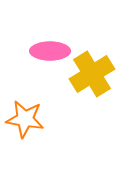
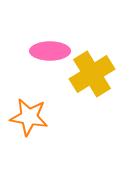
orange star: moved 4 px right, 2 px up
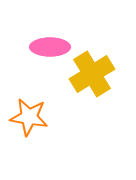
pink ellipse: moved 4 px up
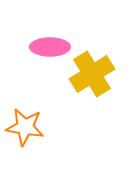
orange star: moved 4 px left, 10 px down
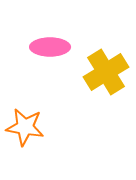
yellow cross: moved 14 px right, 2 px up
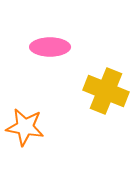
yellow cross: moved 19 px down; rotated 36 degrees counterclockwise
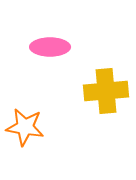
yellow cross: rotated 27 degrees counterclockwise
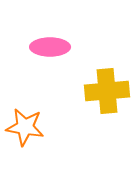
yellow cross: moved 1 px right
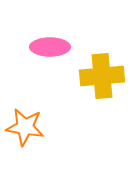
yellow cross: moved 5 px left, 15 px up
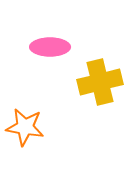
yellow cross: moved 2 px left, 6 px down; rotated 9 degrees counterclockwise
